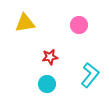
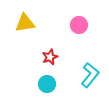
red star: rotated 14 degrees counterclockwise
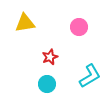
pink circle: moved 2 px down
cyan L-shape: moved 1 px down; rotated 20 degrees clockwise
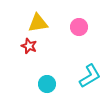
yellow triangle: moved 13 px right
red star: moved 21 px left, 11 px up; rotated 28 degrees counterclockwise
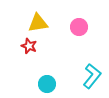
cyan L-shape: moved 2 px right; rotated 20 degrees counterclockwise
